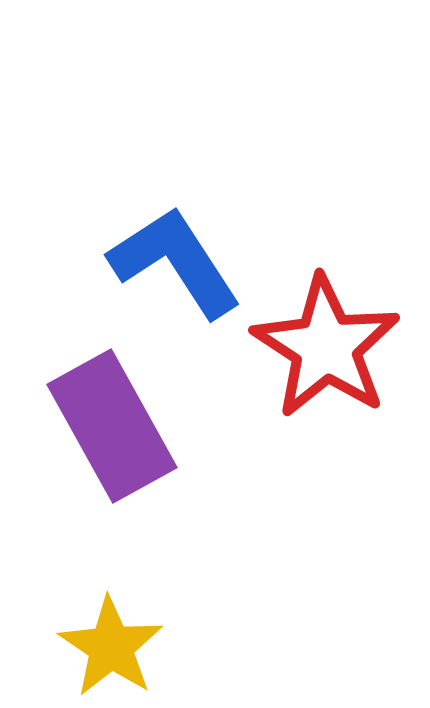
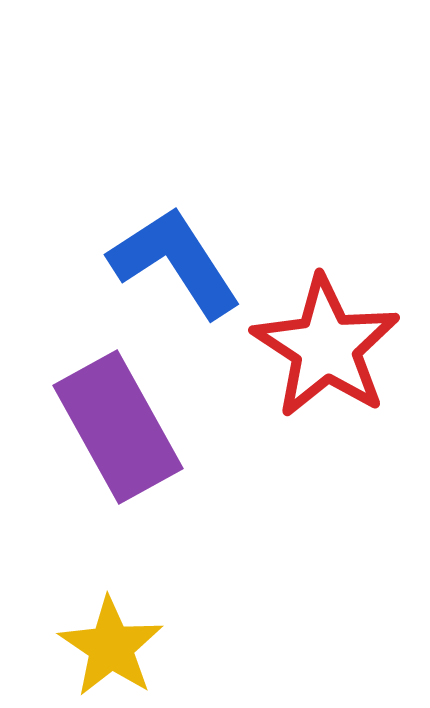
purple rectangle: moved 6 px right, 1 px down
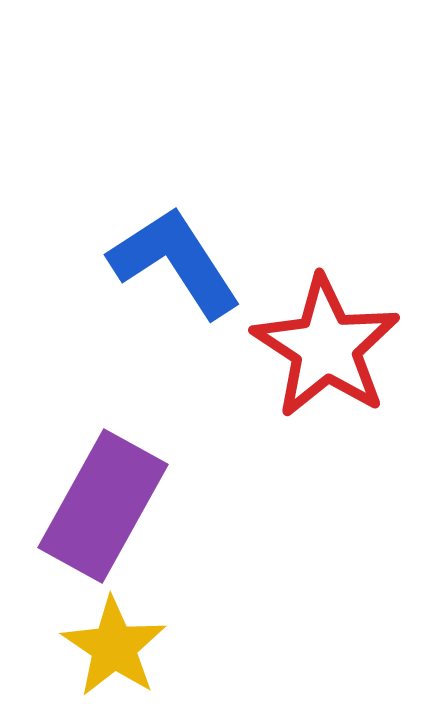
purple rectangle: moved 15 px left, 79 px down; rotated 58 degrees clockwise
yellow star: moved 3 px right
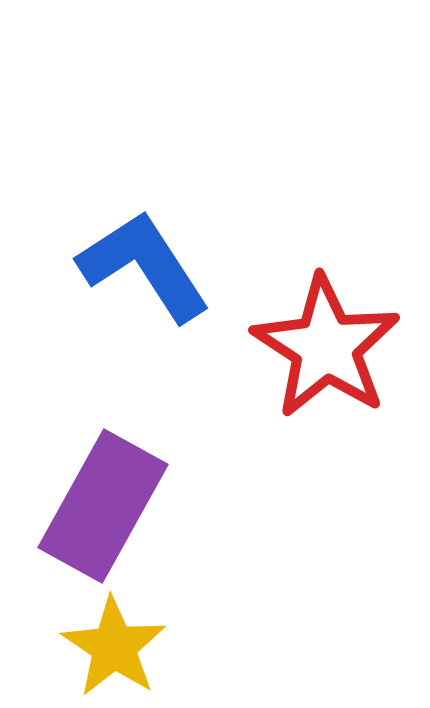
blue L-shape: moved 31 px left, 4 px down
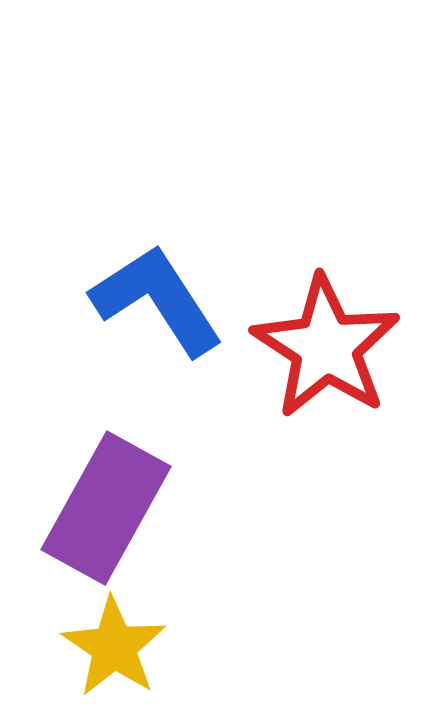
blue L-shape: moved 13 px right, 34 px down
purple rectangle: moved 3 px right, 2 px down
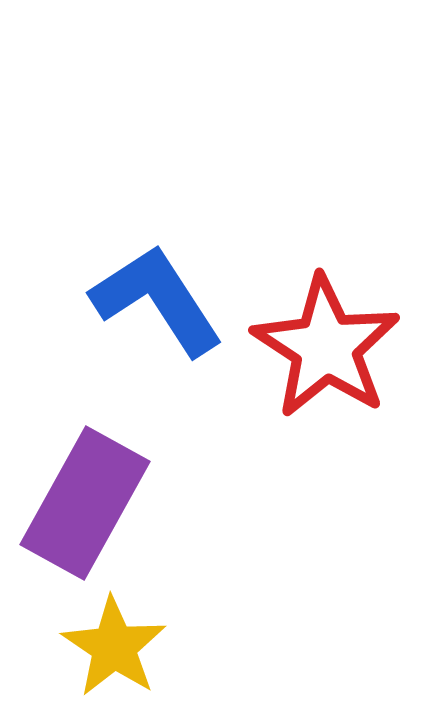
purple rectangle: moved 21 px left, 5 px up
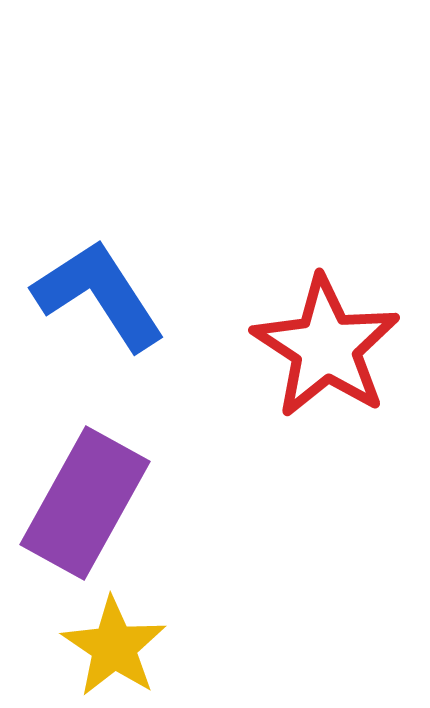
blue L-shape: moved 58 px left, 5 px up
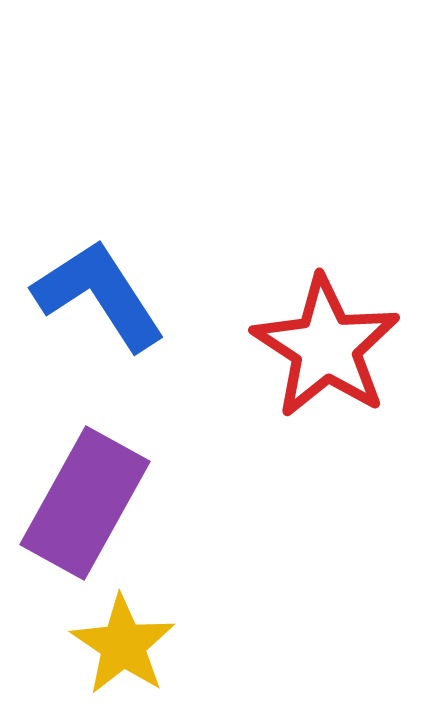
yellow star: moved 9 px right, 2 px up
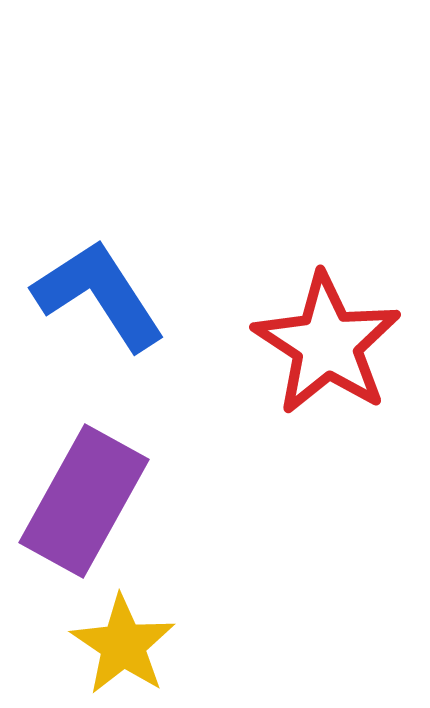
red star: moved 1 px right, 3 px up
purple rectangle: moved 1 px left, 2 px up
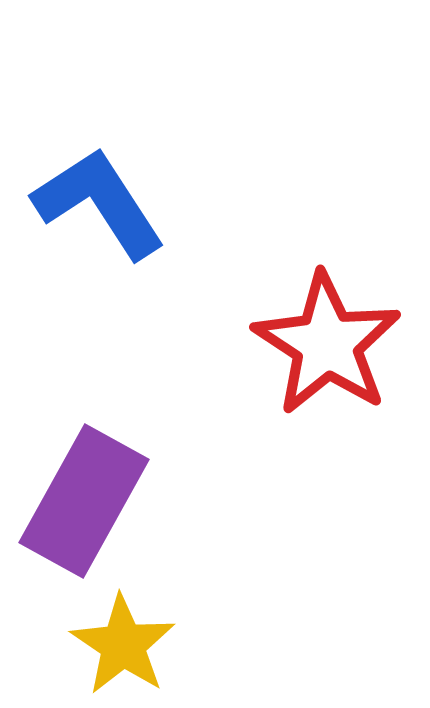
blue L-shape: moved 92 px up
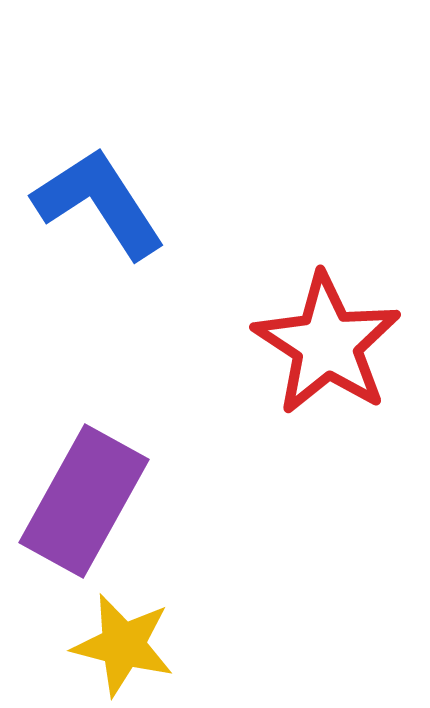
yellow star: rotated 20 degrees counterclockwise
